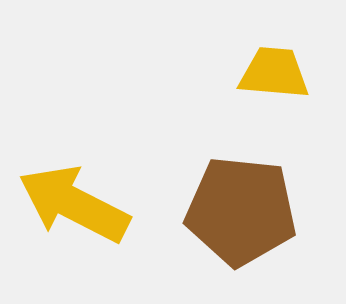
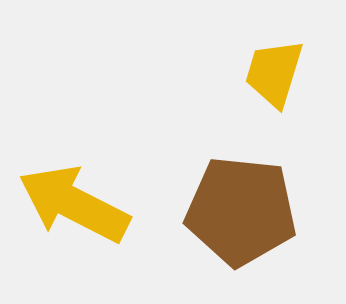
yellow trapezoid: rotated 78 degrees counterclockwise
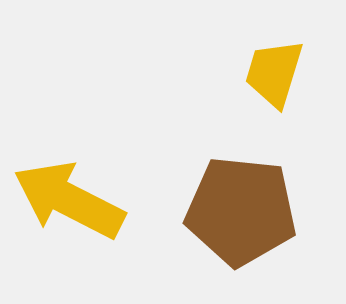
yellow arrow: moved 5 px left, 4 px up
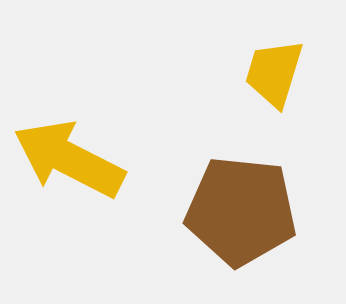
yellow arrow: moved 41 px up
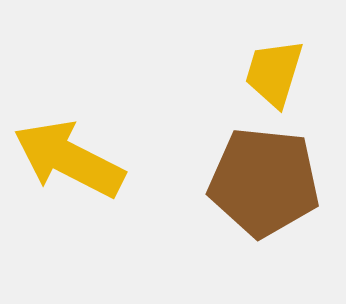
brown pentagon: moved 23 px right, 29 px up
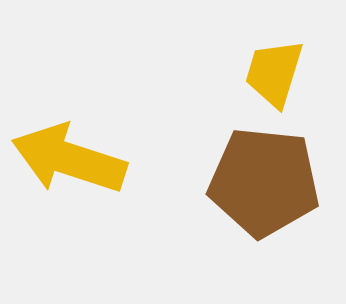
yellow arrow: rotated 9 degrees counterclockwise
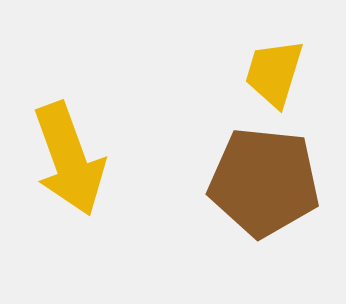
yellow arrow: rotated 128 degrees counterclockwise
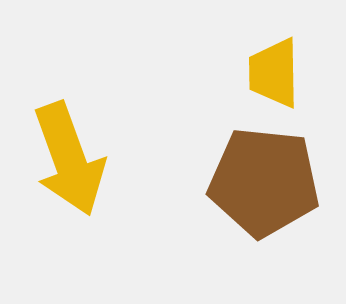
yellow trapezoid: rotated 18 degrees counterclockwise
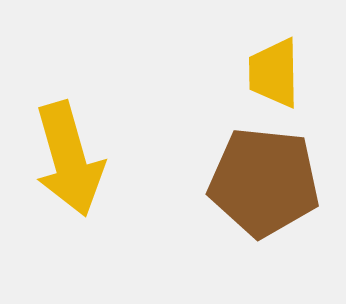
yellow arrow: rotated 4 degrees clockwise
